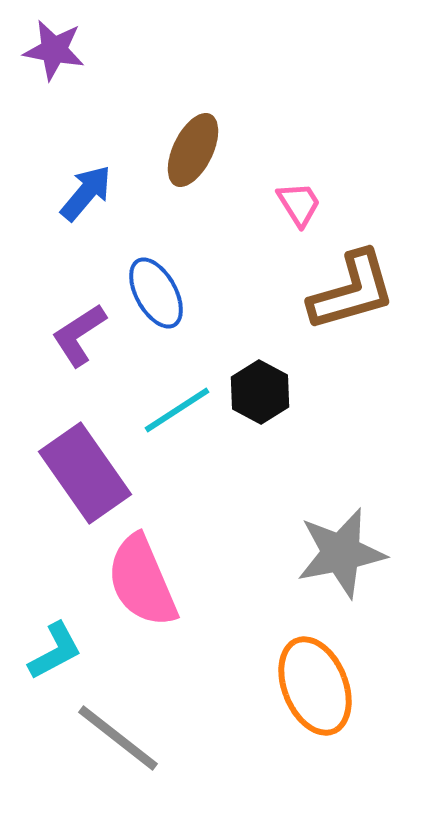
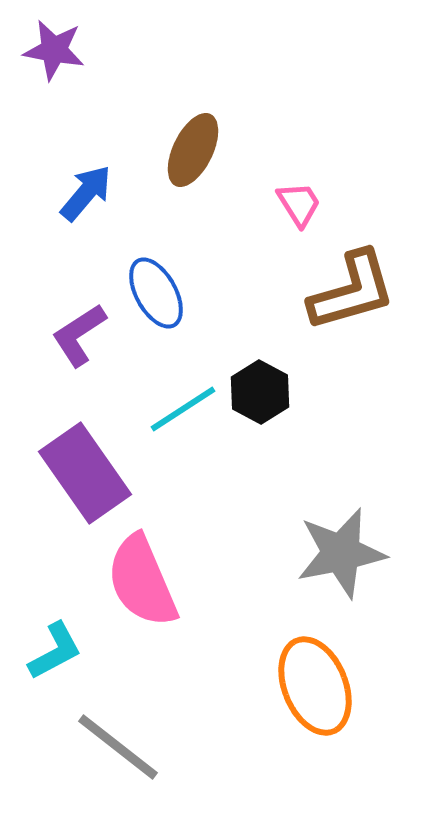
cyan line: moved 6 px right, 1 px up
gray line: moved 9 px down
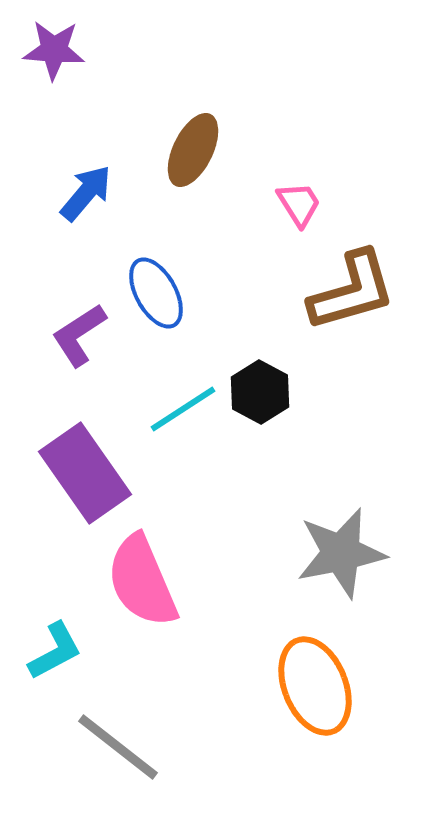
purple star: rotated 6 degrees counterclockwise
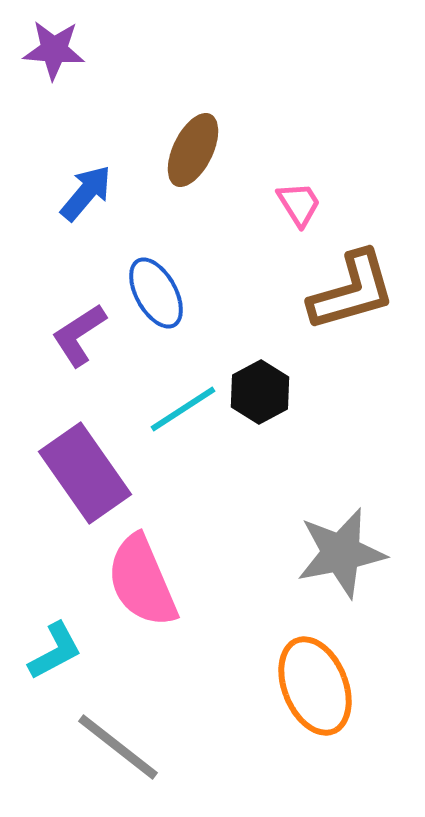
black hexagon: rotated 4 degrees clockwise
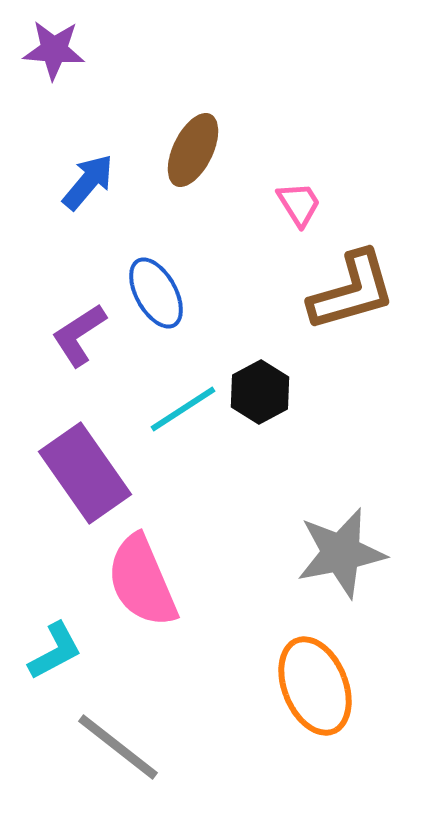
blue arrow: moved 2 px right, 11 px up
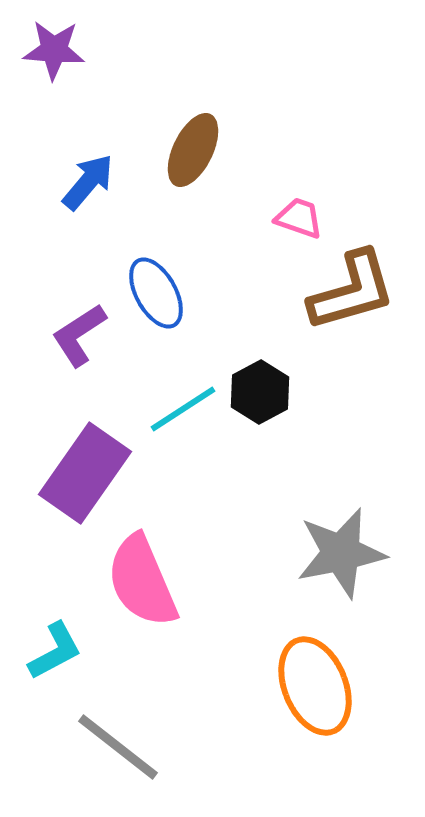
pink trapezoid: moved 14 px down; rotated 39 degrees counterclockwise
purple rectangle: rotated 70 degrees clockwise
